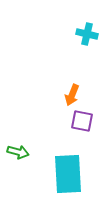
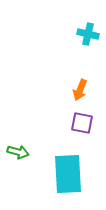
cyan cross: moved 1 px right
orange arrow: moved 8 px right, 5 px up
purple square: moved 2 px down
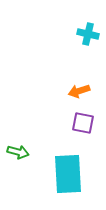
orange arrow: moved 1 px left, 1 px down; rotated 50 degrees clockwise
purple square: moved 1 px right
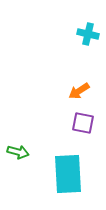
orange arrow: rotated 15 degrees counterclockwise
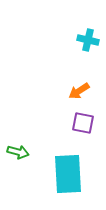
cyan cross: moved 6 px down
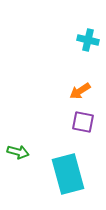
orange arrow: moved 1 px right
purple square: moved 1 px up
cyan rectangle: rotated 12 degrees counterclockwise
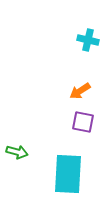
green arrow: moved 1 px left
cyan rectangle: rotated 18 degrees clockwise
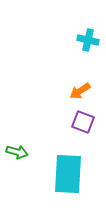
purple square: rotated 10 degrees clockwise
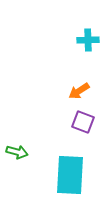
cyan cross: rotated 15 degrees counterclockwise
orange arrow: moved 1 px left
cyan rectangle: moved 2 px right, 1 px down
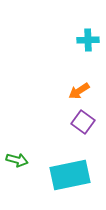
purple square: rotated 15 degrees clockwise
green arrow: moved 8 px down
cyan rectangle: rotated 75 degrees clockwise
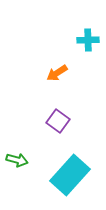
orange arrow: moved 22 px left, 18 px up
purple square: moved 25 px left, 1 px up
cyan rectangle: rotated 36 degrees counterclockwise
